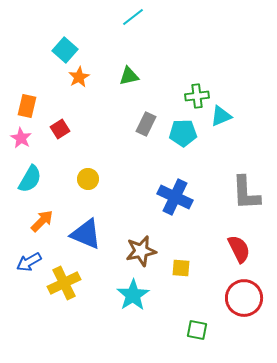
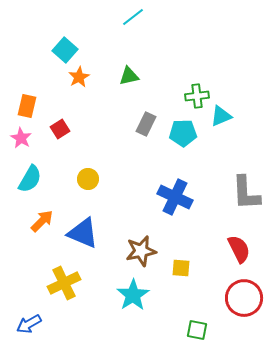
blue triangle: moved 3 px left, 1 px up
blue arrow: moved 62 px down
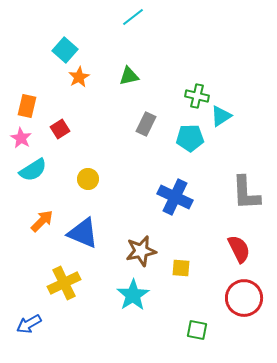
green cross: rotated 20 degrees clockwise
cyan triangle: rotated 10 degrees counterclockwise
cyan pentagon: moved 7 px right, 5 px down
cyan semicircle: moved 3 px right, 9 px up; rotated 28 degrees clockwise
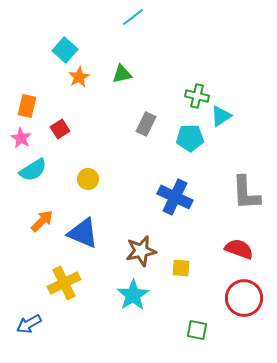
green triangle: moved 7 px left, 2 px up
red semicircle: rotated 44 degrees counterclockwise
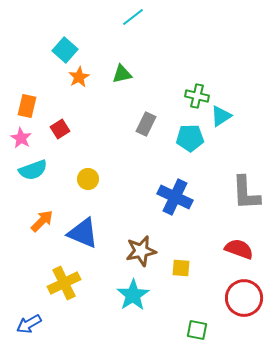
cyan semicircle: rotated 12 degrees clockwise
